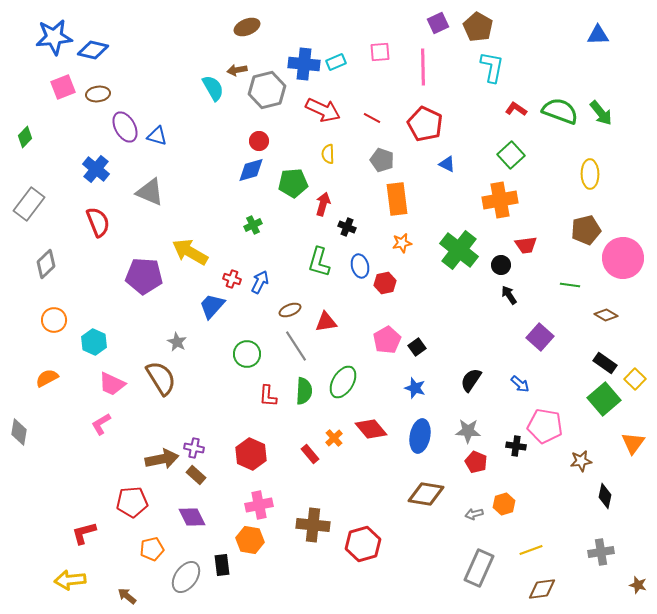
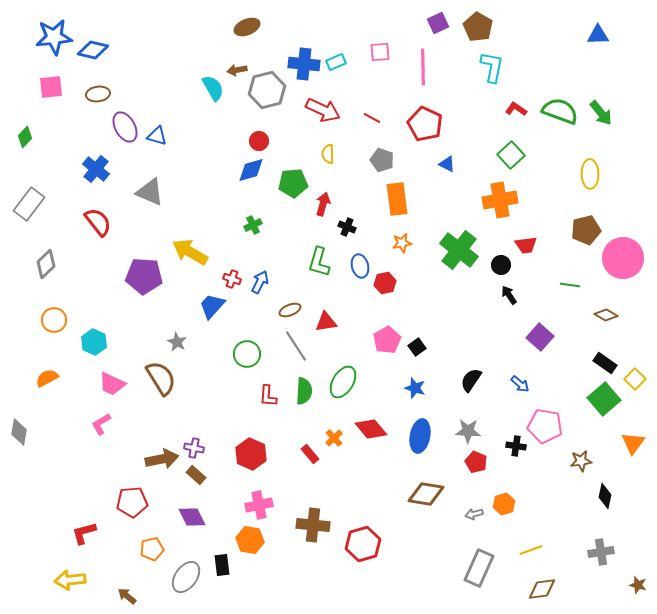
pink square at (63, 87): moved 12 px left; rotated 15 degrees clockwise
red semicircle at (98, 222): rotated 16 degrees counterclockwise
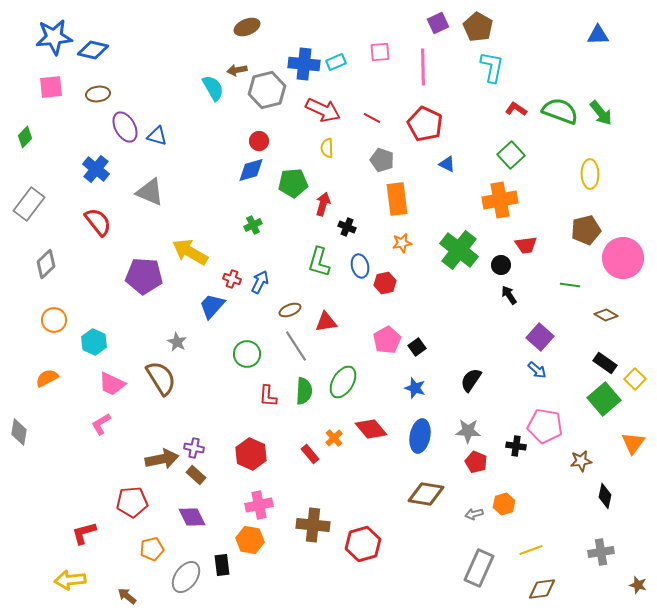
yellow semicircle at (328, 154): moved 1 px left, 6 px up
blue arrow at (520, 384): moved 17 px right, 14 px up
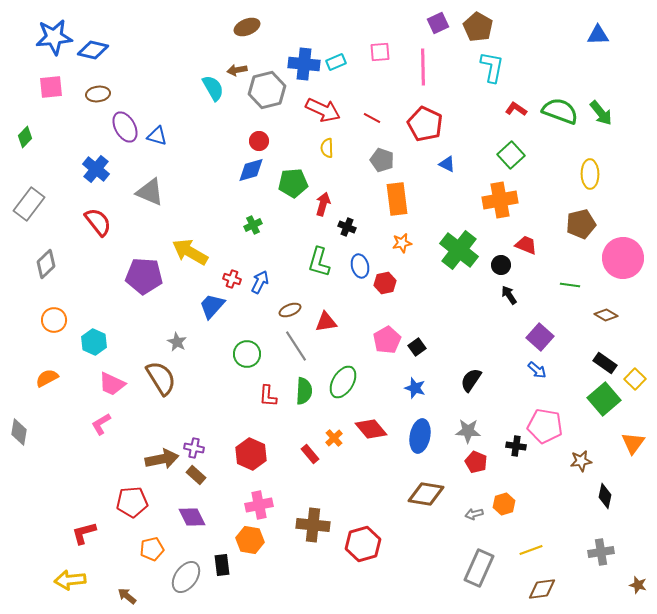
brown pentagon at (586, 230): moved 5 px left, 6 px up
red trapezoid at (526, 245): rotated 150 degrees counterclockwise
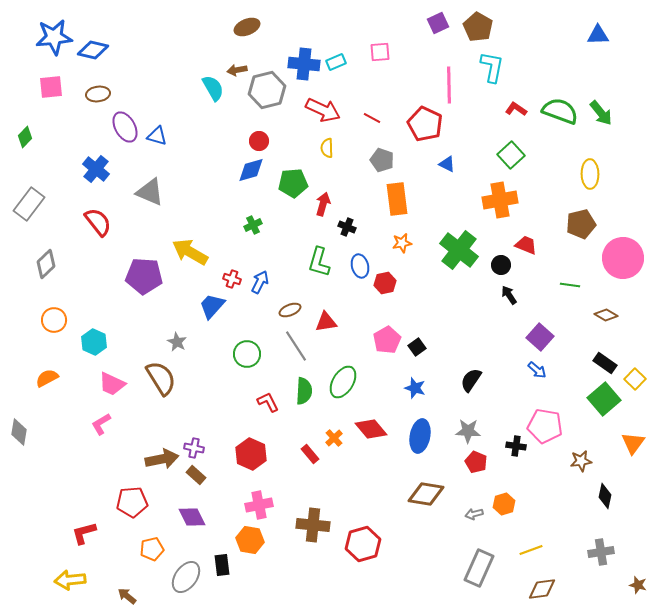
pink line at (423, 67): moved 26 px right, 18 px down
red L-shape at (268, 396): moved 6 px down; rotated 150 degrees clockwise
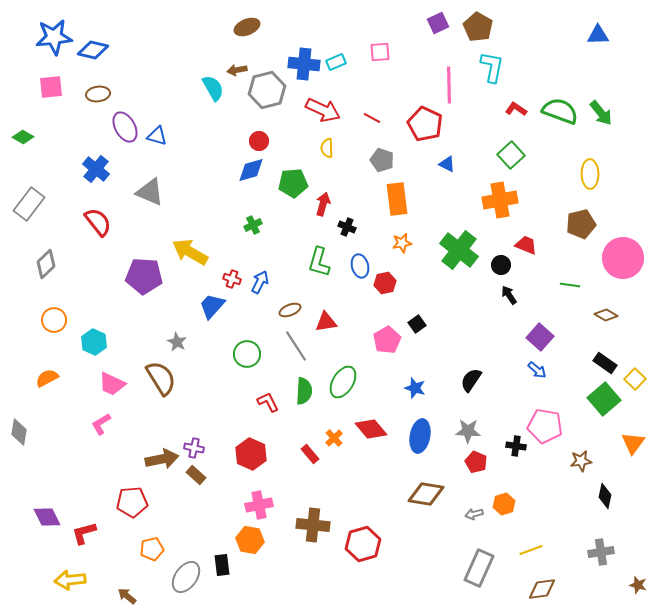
green diamond at (25, 137): moved 2 px left; rotated 75 degrees clockwise
black square at (417, 347): moved 23 px up
purple diamond at (192, 517): moved 145 px left
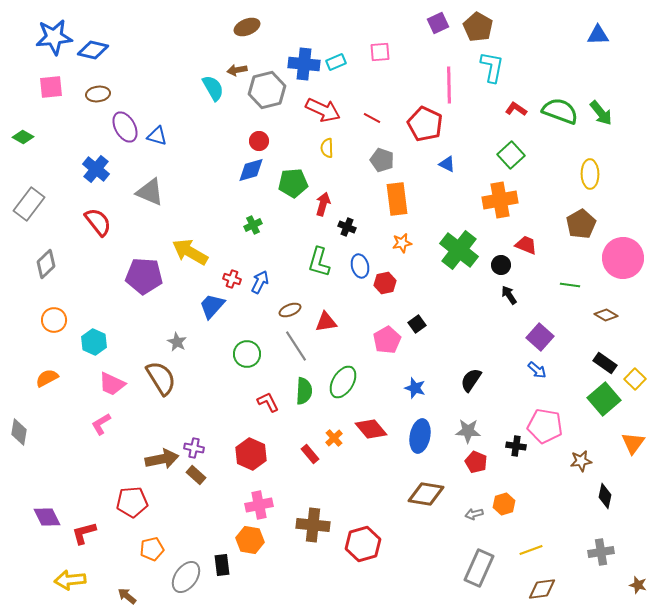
brown pentagon at (581, 224): rotated 16 degrees counterclockwise
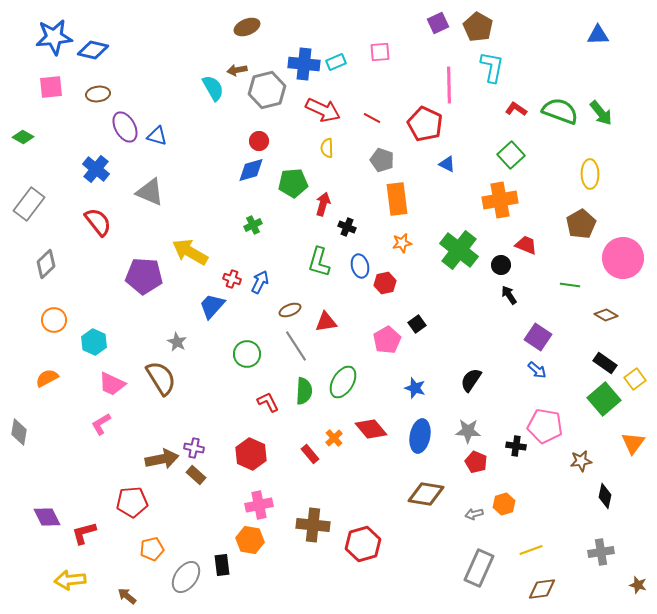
purple square at (540, 337): moved 2 px left; rotated 8 degrees counterclockwise
yellow square at (635, 379): rotated 10 degrees clockwise
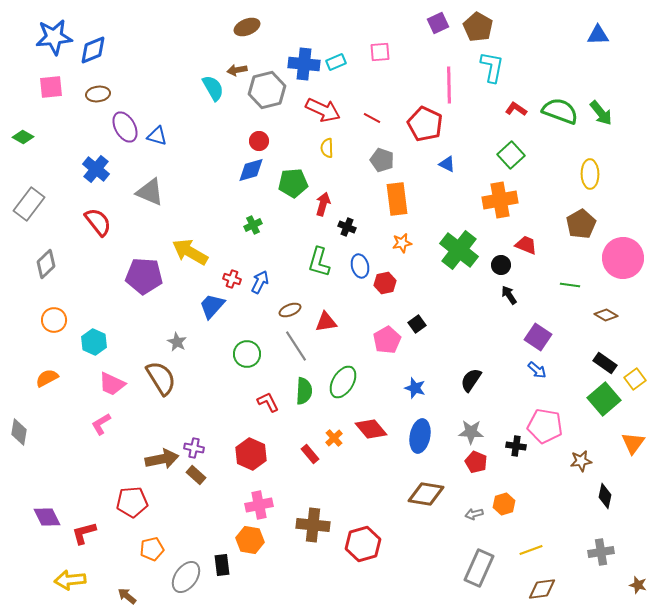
blue diamond at (93, 50): rotated 36 degrees counterclockwise
gray star at (468, 431): moved 3 px right, 1 px down
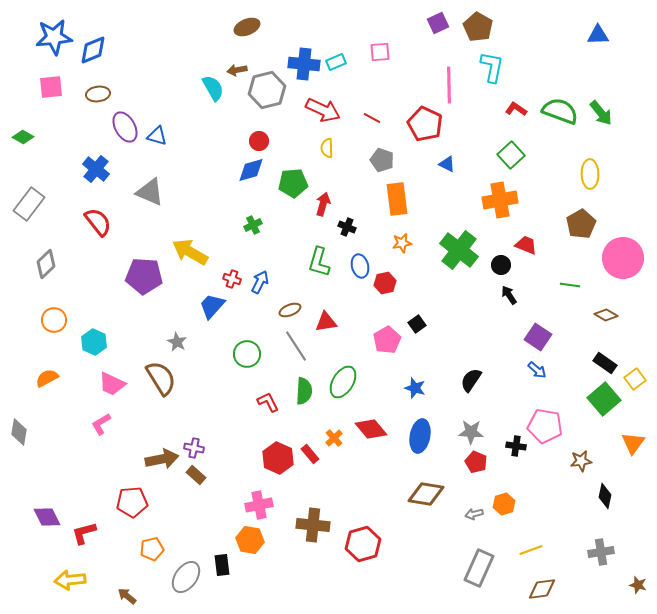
red hexagon at (251, 454): moved 27 px right, 4 px down
